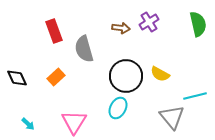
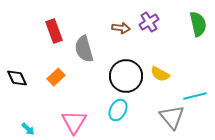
cyan ellipse: moved 2 px down
cyan arrow: moved 5 px down
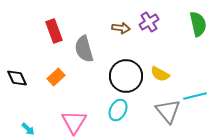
gray triangle: moved 4 px left, 6 px up
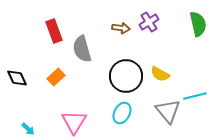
gray semicircle: moved 2 px left
cyan ellipse: moved 4 px right, 3 px down
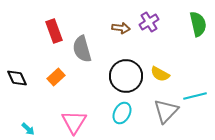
gray triangle: moved 2 px left; rotated 24 degrees clockwise
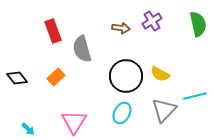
purple cross: moved 3 px right, 1 px up
red rectangle: moved 1 px left
black diamond: rotated 15 degrees counterclockwise
gray triangle: moved 2 px left, 1 px up
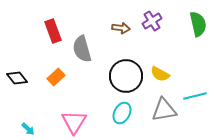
gray triangle: rotated 36 degrees clockwise
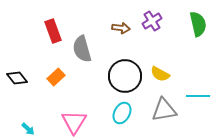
black circle: moved 1 px left
cyan line: moved 3 px right; rotated 15 degrees clockwise
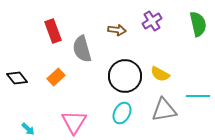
brown arrow: moved 4 px left, 2 px down
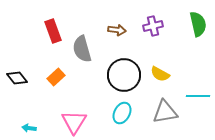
purple cross: moved 1 px right, 5 px down; rotated 18 degrees clockwise
black circle: moved 1 px left, 1 px up
gray triangle: moved 1 px right, 2 px down
cyan arrow: moved 1 px right, 1 px up; rotated 144 degrees clockwise
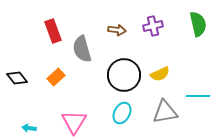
yellow semicircle: rotated 54 degrees counterclockwise
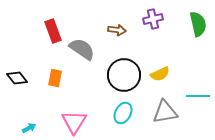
purple cross: moved 7 px up
gray semicircle: rotated 140 degrees clockwise
orange rectangle: moved 1 px left, 1 px down; rotated 36 degrees counterclockwise
cyan ellipse: moved 1 px right
cyan arrow: rotated 144 degrees clockwise
